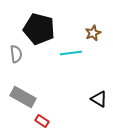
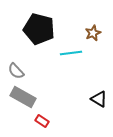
gray semicircle: moved 17 px down; rotated 144 degrees clockwise
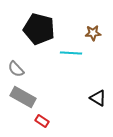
brown star: rotated 21 degrees clockwise
cyan line: rotated 10 degrees clockwise
gray semicircle: moved 2 px up
black triangle: moved 1 px left, 1 px up
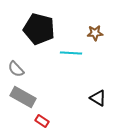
brown star: moved 2 px right
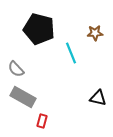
cyan line: rotated 65 degrees clockwise
black triangle: rotated 18 degrees counterclockwise
red rectangle: rotated 72 degrees clockwise
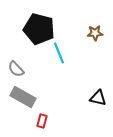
cyan line: moved 12 px left
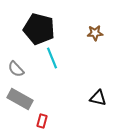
cyan line: moved 7 px left, 5 px down
gray rectangle: moved 3 px left, 2 px down
